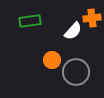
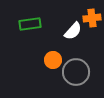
green rectangle: moved 3 px down
orange circle: moved 1 px right
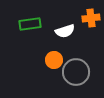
orange cross: moved 1 px left
white semicircle: moved 8 px left; rotated 30 degrees clockwise
orange circle: moved 1 px right
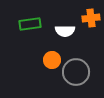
white semicircle: rotated 18 degrees clockwise
orange circle: moved 2 px left
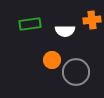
orange cross: moved 1 px right, 2 px down
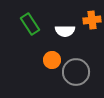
green rectangle: rotated 65 degrees clockwise
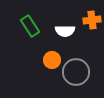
green rectangle: moved 2 px down
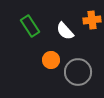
white semicircle: rotated 48 degrees clockwise
orange circle: moved 1 px left
gray circle: moved 2 px right
